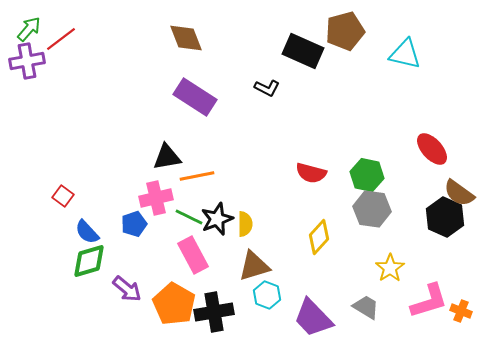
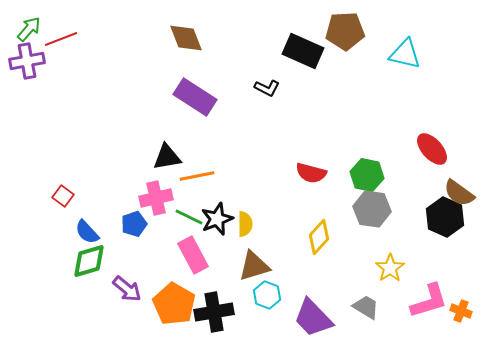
brown pentagon: rotated 12 degrees clockwise
red line: rotated 16 degrees clockwise
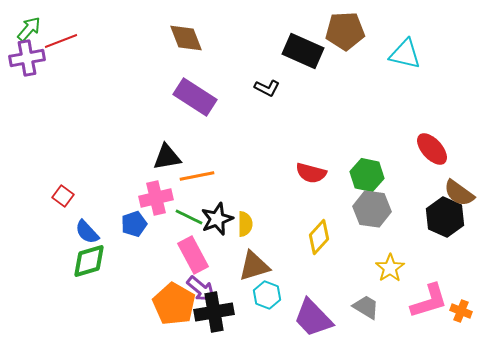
red line: moved 2 px down
purple cross: moved 3 px up
purple arrow: moved 74 px right
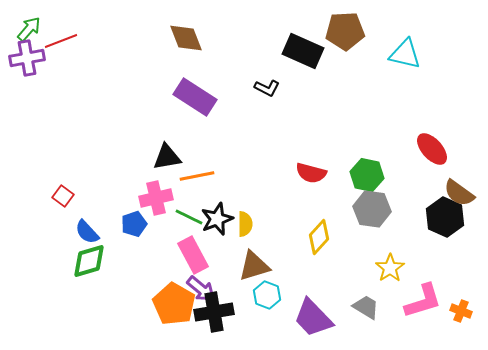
pink L-shape: moved 6 px left
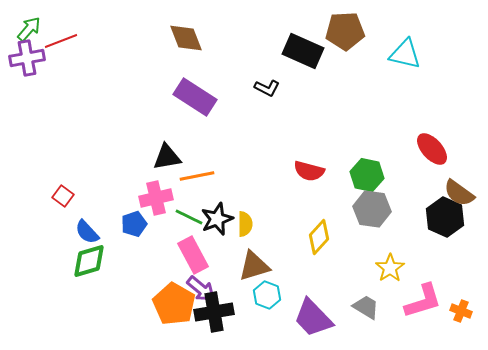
red semicircle: moved 2 px left, 2 px up
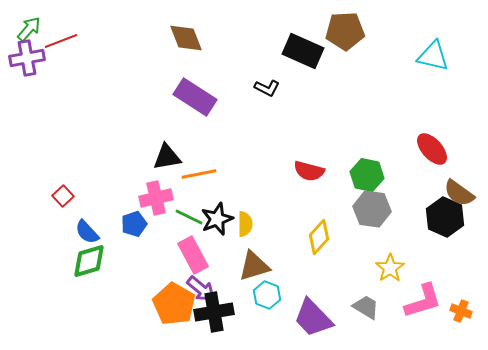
cyan triangle: moved 28 px right, 2 px down
orange line: moved 2 px right, 2 px up
red square: rotated 10 degrees clockwise
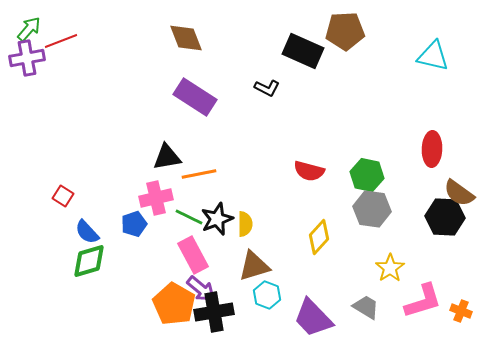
red ellipse: rotated 44 degrees clockwise
red square: rotated 15 degrees counterclockwise
black hexagon: rotated 21 degrees counterclockwise
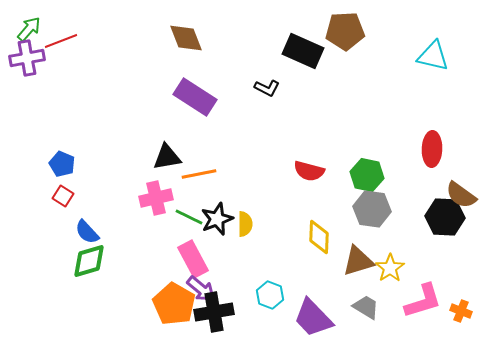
brown semicircle: moved 2 px right, 2 px down
blue pentagon: moved 72 px left, 60 px up; rotated 30 degrees counterclockwise
yellow diamond: rotated 40 degrees counterclockwise
pink rectangle: moved 4 px down
brown triangle: moved 104 px right, 5 px up
cyan hexagon: moved 3 px right
